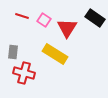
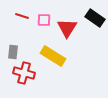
pink square: rotated 32 degrees counterclockwise
yellow rectangle: moved 2 px left, 2 px down
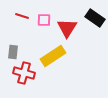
yellow rectangle: rotated 65 degrees counterclockwise
